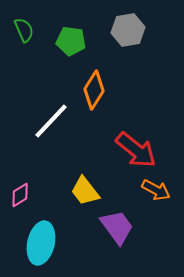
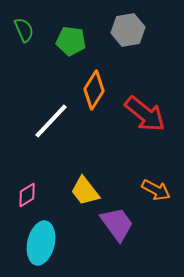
red arrow: moved 9 px right, 36 px up
pink diamond: moved 7 px right
purple trapezoid: moved 3 px up
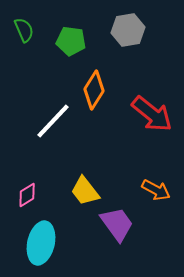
red arrow: moved 7 px right
white line: moved 2 px right
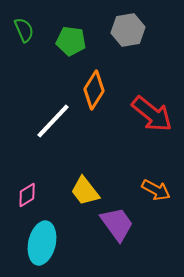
cyan ellipse: moved 1 px right
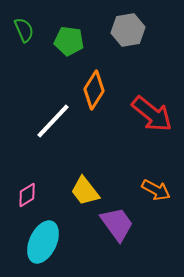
green pentagon: moved 2 px left
cyan ellipse: moved 1 px right, 1 px up; rotated 12 degrees clockwise
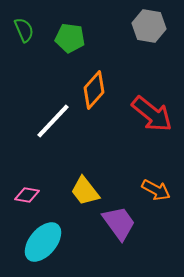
gray hexagon: moved 21 px right, 4 px up; rotated 20 degrees clockwise
green pentagon: moved 1 px right, 3 px up
orange diamond: rotated 9 degrees clockwise
pink diamond: rotated 40 degrees clockwise
purple trapezoid: moved 2 px right, 1 px up
cyan ellipse: rotated 15 degrees clockwise
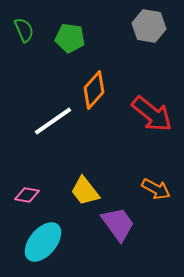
white line: rotated 12 degrees clockwise
orange arrow: moved 1 px up
purple trapezoid: moved 1 px left, 1 px down
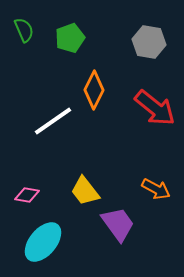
gray hexagon: moved 16 px down
green pentagon: rotated 28 degrees counterclockwise
orange diamond: rotated 15 degrees counterclockwise
red arrow: moved 3 px right, 6 px up
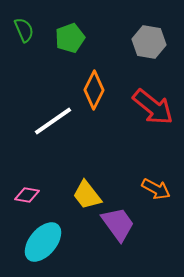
red arrow: moved 2 px left, 1 px up
yellow trapezoid: moved 2 px right, 4 px down
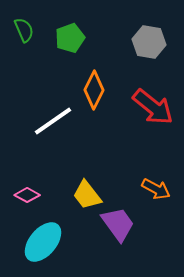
pink diamond: rotated 20 degrees clockwise
